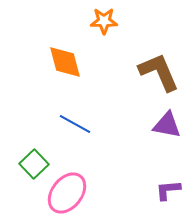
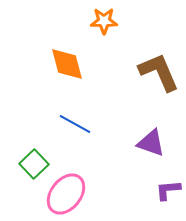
orange diamond: moved 2 px right, 2 px down
purple triangle: moved 16 px left, 18 px down; rotated 8 degrees clockwise
pink ellipse: moved 1 px left, 1 px down
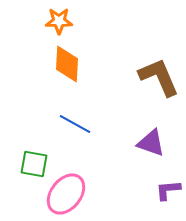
orange star: moved 45 px left
orange diamond: rotated 18 degrees clockwise
brown L-shape: moved 5 px down
green square: rotated 36 degrees counterclockwise
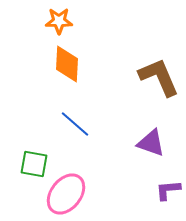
blue line: rotated 12 degrees clockwise
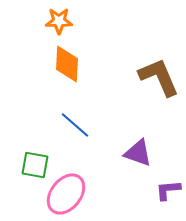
blue line: moved 1 px down
purple triangle: moved 13 px left, 10 px down
green square: moved 1 px right, 1 px down
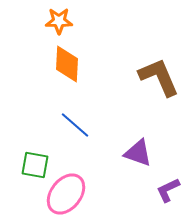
purple L-shape: rotated 20 degrees counterclockwise
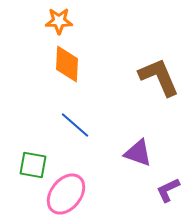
green square: moved 2 px left
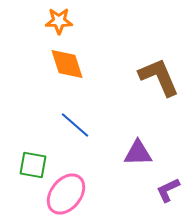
orange diamond: rotated 21 degrees counterclockwise
purple triangle: rotated 20 degrees counterclockwise
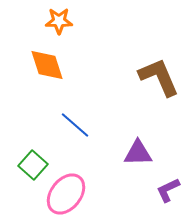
orange diamond: moved 20 px left, 1 px down
green square: rotated 32 degrees clockwise
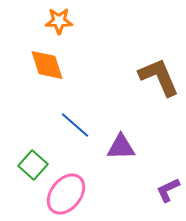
purple triangle: moved 17 px left, 6 px up
